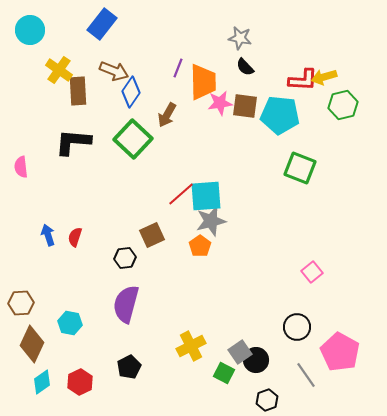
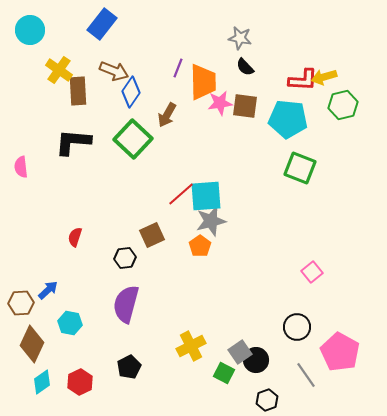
cyan pentagon at (280, 115): moved 8 px right, 4 px down
blue arrow at (48, 235): moved 55 px down; rotated 65 degrees clockwise
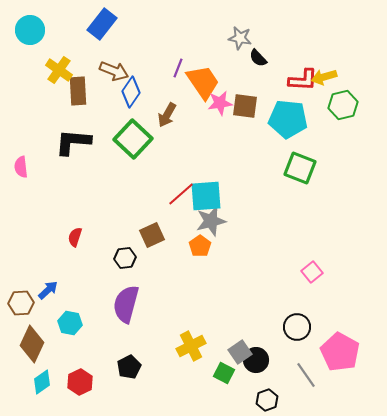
black semicircle at (245, 67): moved 13 px right, 9 px up
orange trapezoid at (203, 82): rotated 33 degrees counterclockwise
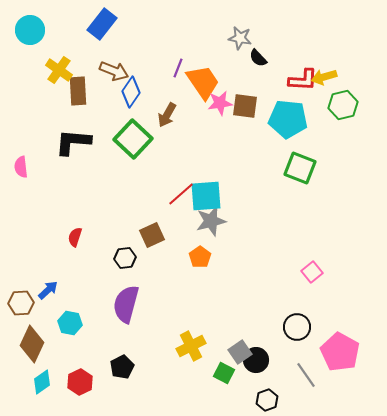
orange pentagon at (200, 246): moved 11 px down
black pentagon at (129, 367): moved 7 px left
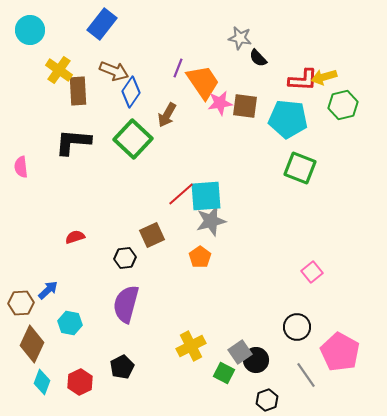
red semicircle at (75, 237): rotated 54 degrees clockwise
cyan diamond at (42, 382): rotated 35 degrees counterclockwise
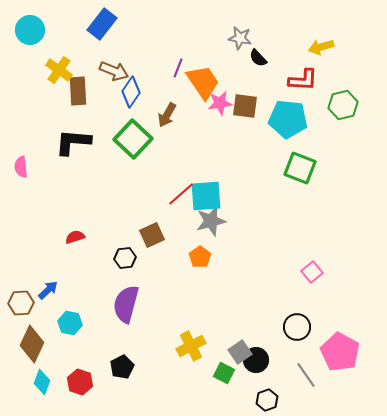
yellow arrow at (324, 77): moved 3 px left, 30 px up
red hexagon at (80, 382): rotated 15 degrees counterclockwise
